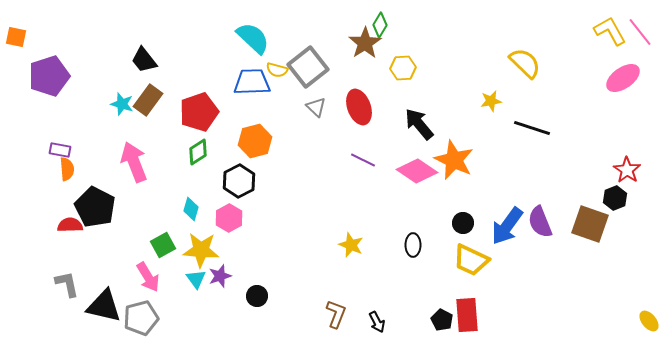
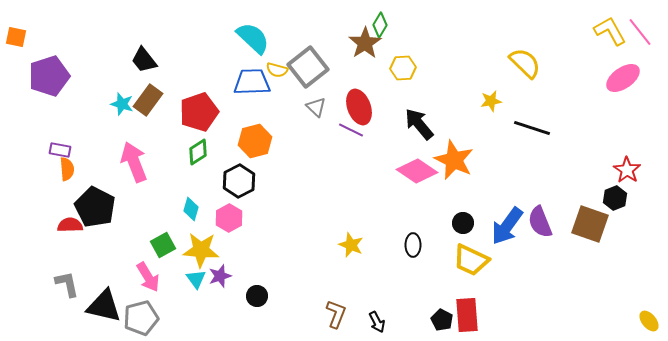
purple line at (363, 160): moved 12 px left, 30 px up
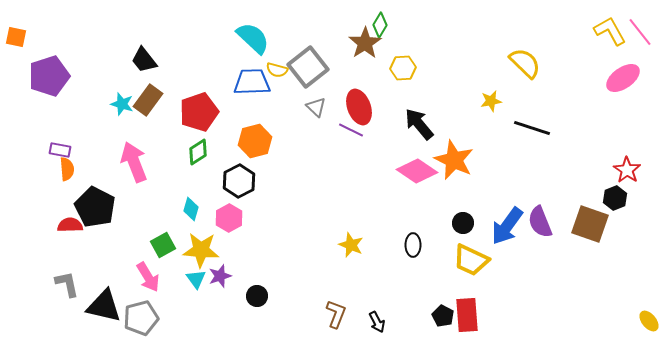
black pentagon at (442, 320): moved 1 px right, 4 px up
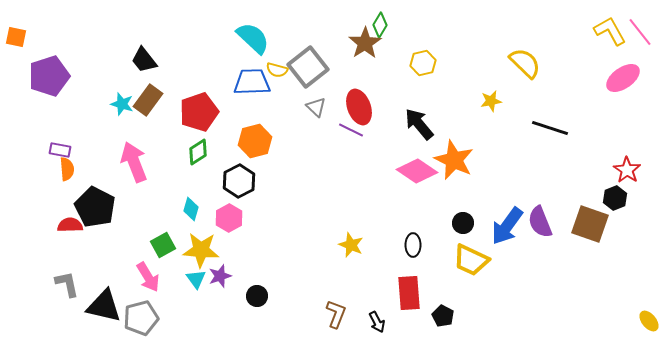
yellow hexagon at (403, 68): moved 20 px right, 5 px up; rotated 10 degrees counterclockwise
black line at (532, 128): moved 18 px right
red rectangle at (467, 315): moved 58 px left, 22 px up
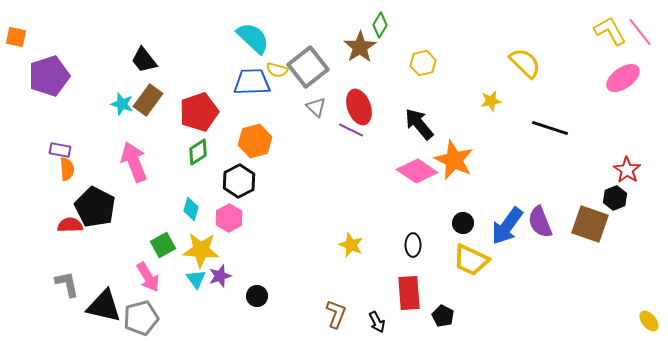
brown star at (365, 43): moved 5 px left, 4 px down
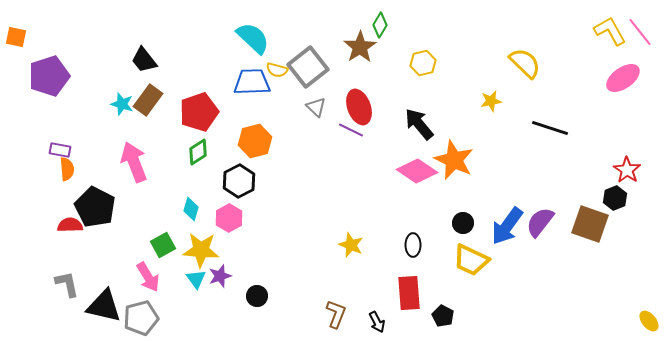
purple semicircle at (540, 222): rotated 60 degrees clockwise
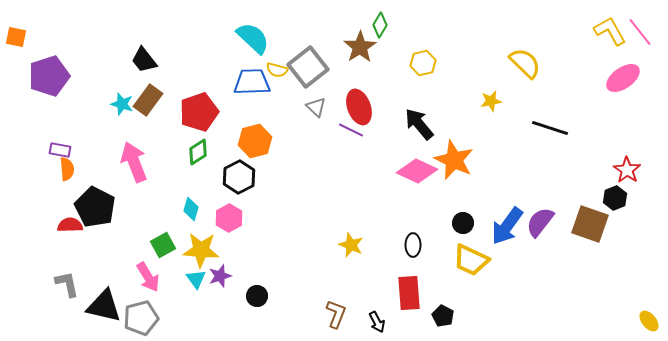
pink diamond at (417, 171): rotated 9 degrees counterclockwise
black hexagon at (239, 181): moved 4 px up
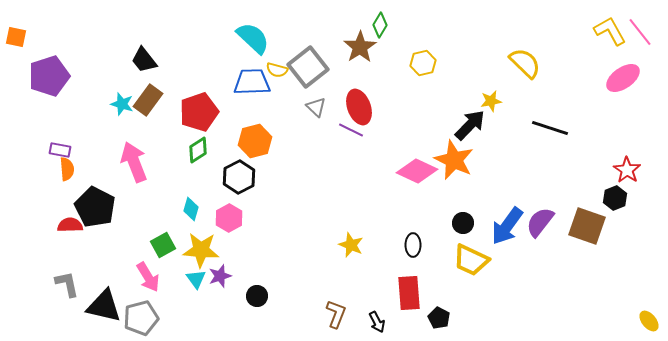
black arrow at (419, 124): moved 51 px right, 1 px down; rotated 84 degrees clockwise
green diamond at (198, 152): moved 2 px up
brown square at (590, 224): moved 3 px left, 2 px down
black pentagon at (443, 316): moved 4 px left, 2 px down
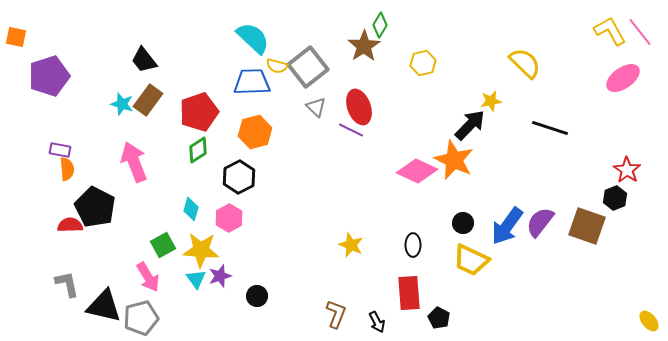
brown star at (360, 47): moved 4 px right, 1 px up
yellow semicircle at (277, 70): moved 4 px up
orange hexagon at (255, 141): moved 9 px up
